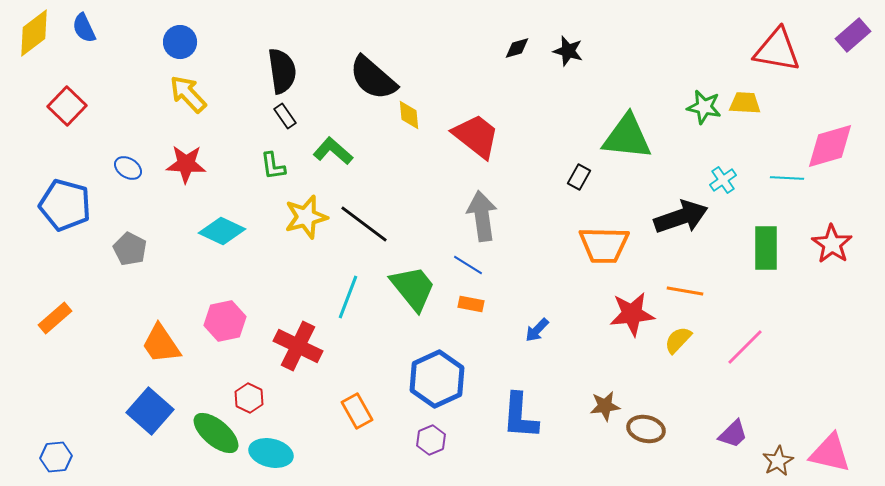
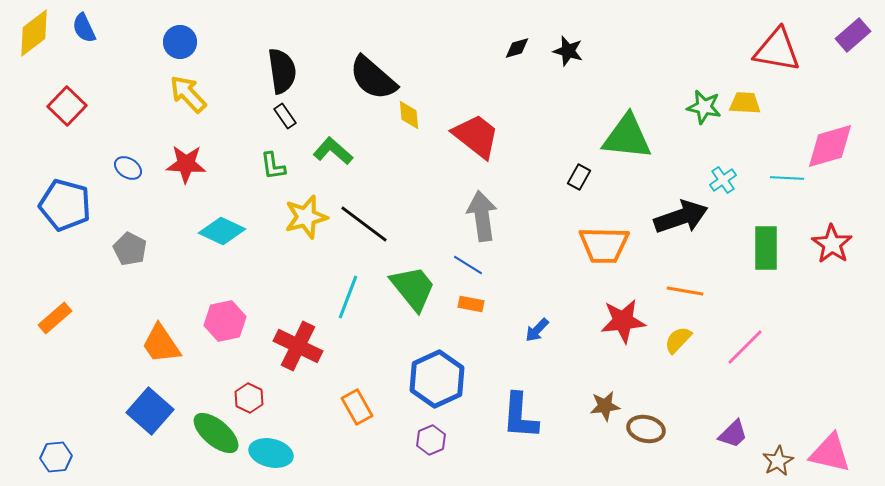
red star at (632, 314): moved 9 px left, 7 px down
orange rectangle at (357, 411): moved 4 px up
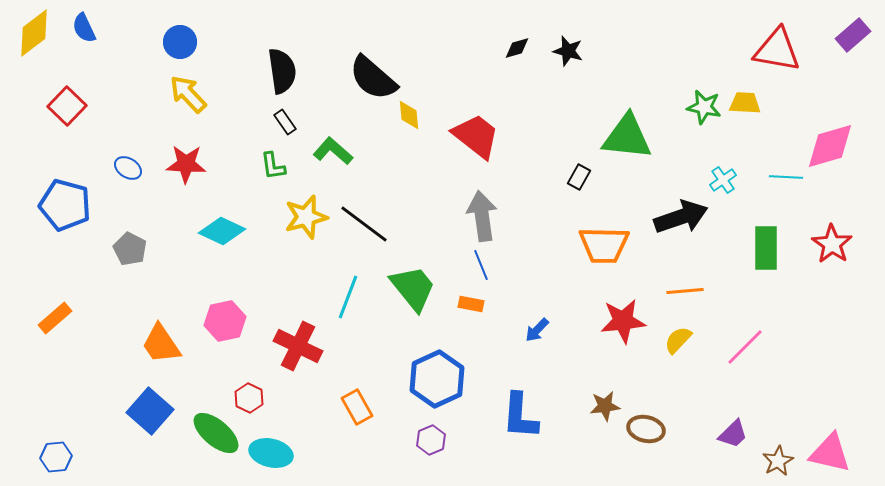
black rectangle at (285, 116): moved 6 px down
cyan line at (787, 178): moved 1 px left, 1 px up
blue line at (468, 265): moved 13 px right; rotated 36 degrees clockwise
orange line at (685, 291): rotated 15 degrees counterclockwise
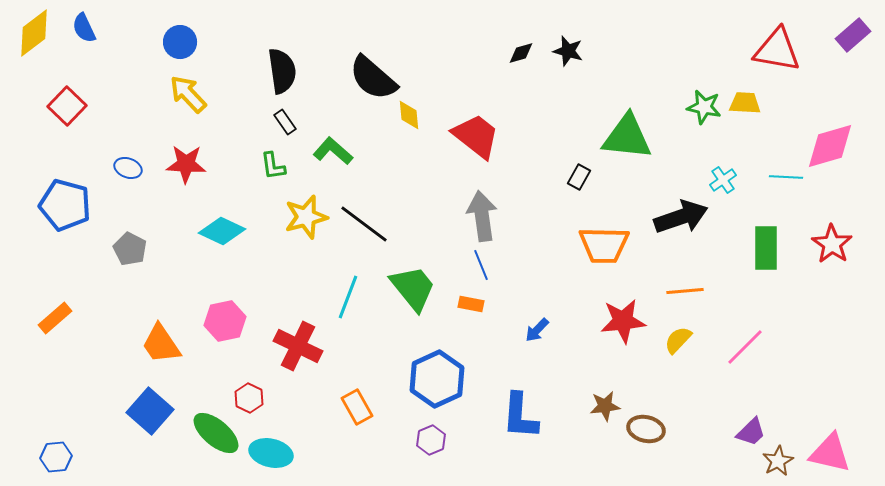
black diamond at (517, 48): moved 4 px right, 5 px down
blue ellipse at (128, 168): rotated 12 degrees counterclockwise
purple trapezoid at (733, 434): moved 18 px right, 2 px up
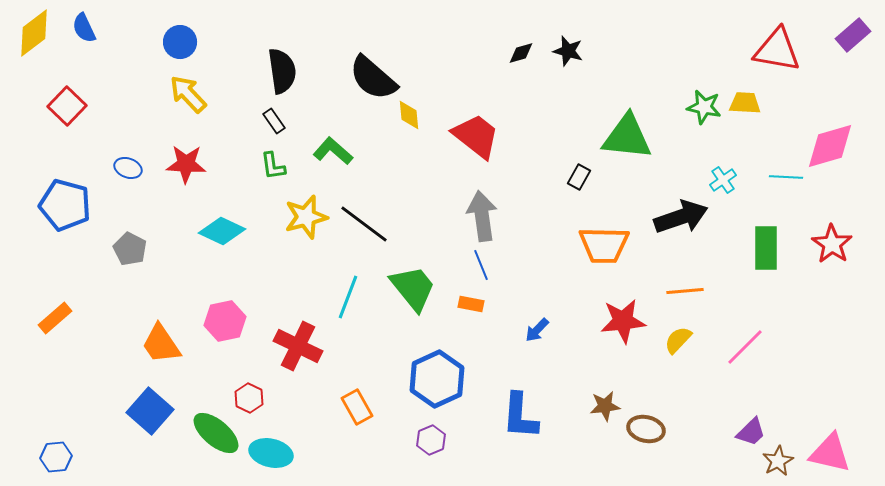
black rectangle at (285, 122): moved 11 px left, 1 px up
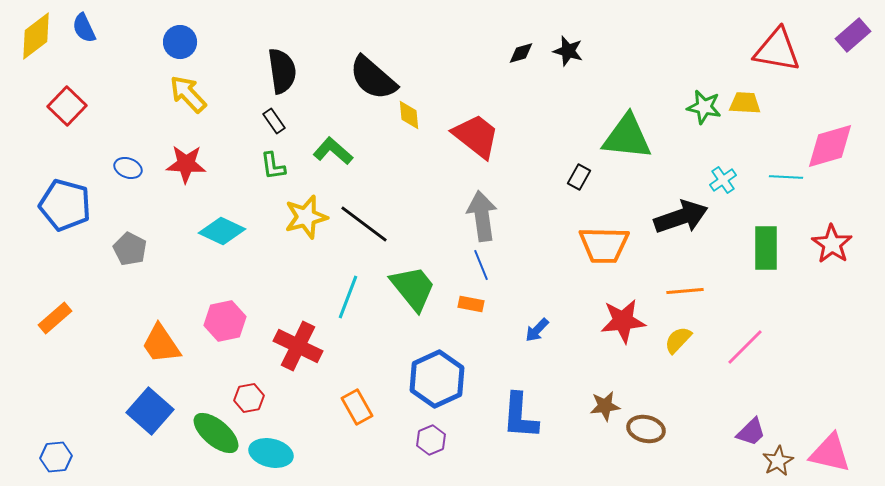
yellow diamond at (34, 33): moved 2 px right, 3 px down
red hexagon at (249, 398): rotated 24 degrees clockwise
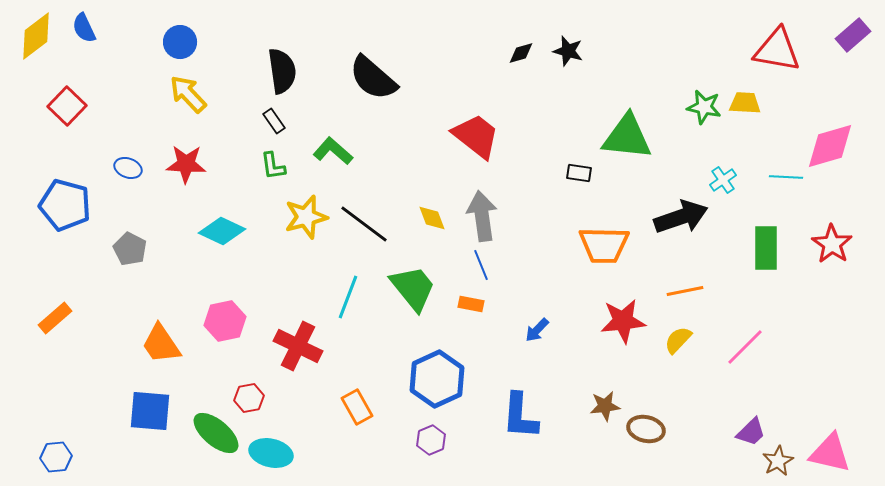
yellow diamond at (409, 115): moved 23 px right, 103 px down; rotated 16 degrees counterclockwise
black rectangle at (579, 177): moved 4 px up; rotated 70 degrees clockwise
orange line at (685, 291): rotated 6 degrees counterclockwise
blue square at (150, 411): rotated 36 degrees counterclockwise
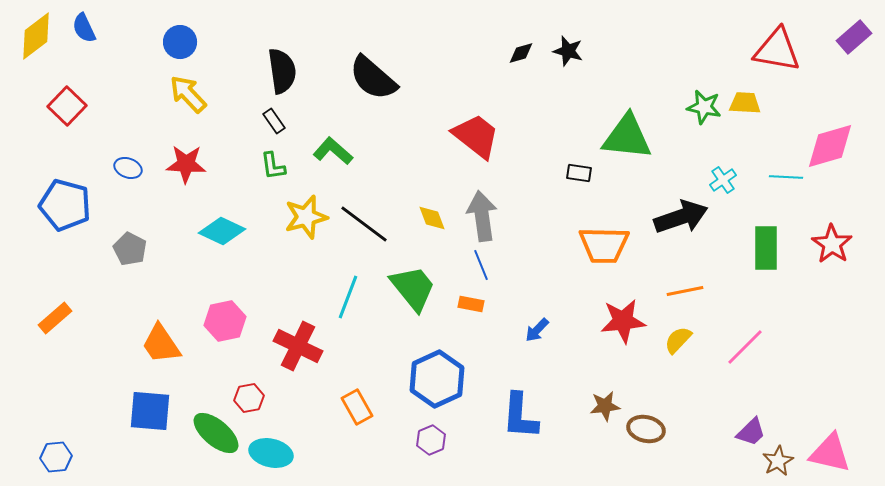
purple rectangle at (853, 35): moved 1 px right, 2 px down
